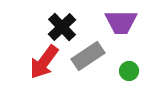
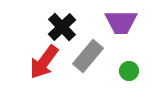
gray rectangle: rotated 16 degrees counterclockwise
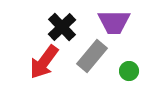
purple trapezoid: moved 7 px left
gray rectangle: moved 4 px right
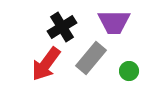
black cross: rotated 12 degrees clockwise
gray rectangle: moved 1 px left, 2 px down
red arrow: moved 2 px right, 2 px down
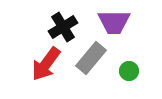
black cross: moved 1 px right
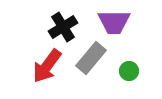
red arrow: moved 1 px right, 2 px down
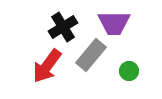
purple trapezoid: moved 1 px down
gray rectangle: moved 3 px up
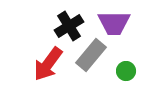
black cross: moved 6 px right, 1 px up
red arrow: moved 1 px right, 2 px up
green circle: moved 3 px left
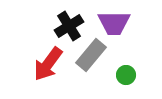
green circle: moved 4 px down
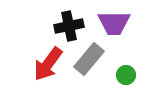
black cross: rotated 20 degrees clockwise
gray rectangle: moved 2 px left, 4 px down
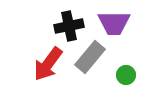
gray rectangle: moved 1 px right, 2 px up
